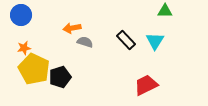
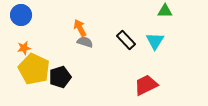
orange arrow: moved 8 px right; rotated 72 degrees clockwise
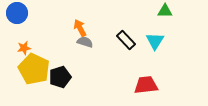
blue circle: moved 4 px left, 2 px up
red trapezoid: rotated 20 degrees clockwise
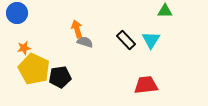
orange arrow: moved 3 px left, 1 px down; rotated 12 degrees clockwise
cyan triangle: moved 4 px left, 1 px up
black pentagon: rotated 10 degrees clockwise
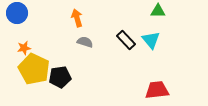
green triangle: moved 7 px left
orange arrow: moved 11 px up
cyan triangle: rotated 12 degrees counterclockwise
red trapezoid: moved 11 px right, 5 px down
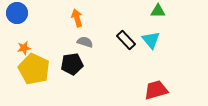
black pentagon: moved 12 px right, 13 px up
red trapezoid: moved 1 px left; rotated 10 degrees counterclockwise
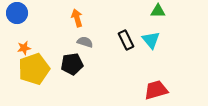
black rectangle: rotated 18 degrees clockwise
yellow pentagon: rotated 28 degrees clockwise
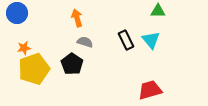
black pentagon: rotated 30 degrees counterclockwise
red trapezoid: moved 6 px left
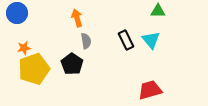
gray semicircle: moved 1 px right, 1 px up; rotated 63 degrees clockwise
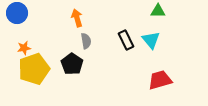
red trapezoid: moved 10 px right, 10 px up
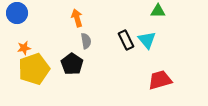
cyan triangle: moved 4 px left
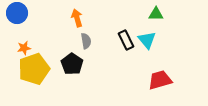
green triangle: moved 2 px left, 3 px down
